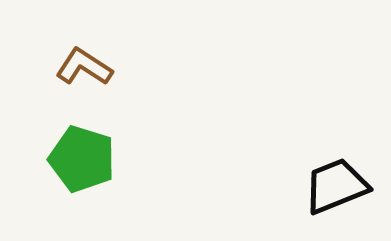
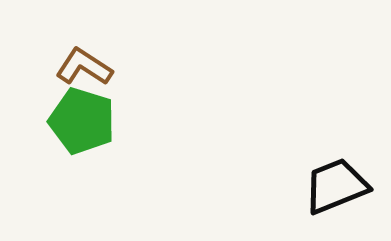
green pentagon: moved 38 px up
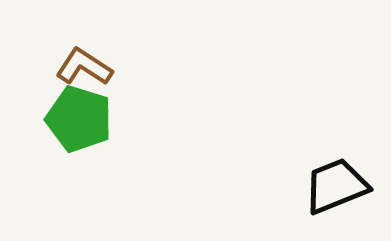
green pentagon: moved 3 px left, 2 px up
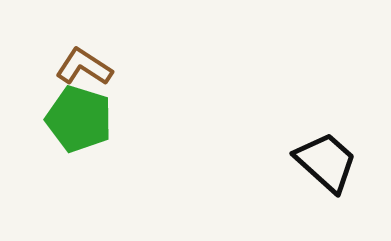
black trapezoid: moved 10 px left, 24 px up; rotated 64 degrees clockwise
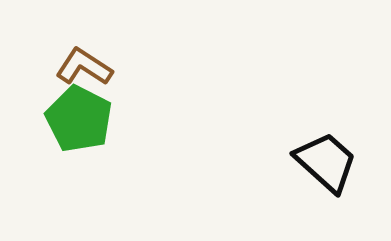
green pentagon: rotated 10 degrees clockwise
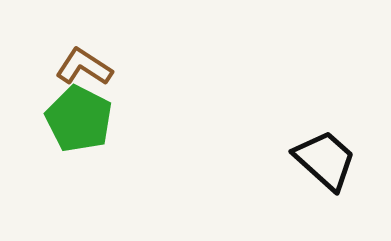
black trapezoid: moved 1 px left, 2 px up
